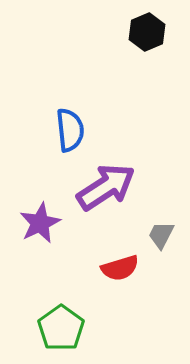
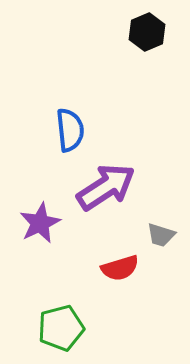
gray trapezoid: rotated 100 degrees counterclockwise
green pentagon: rotated 21 degrees clockwise
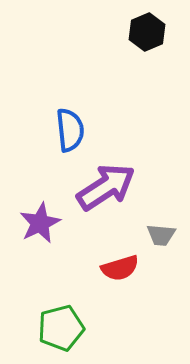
gray trapezoid: rotated 12 degrees counterclockwise
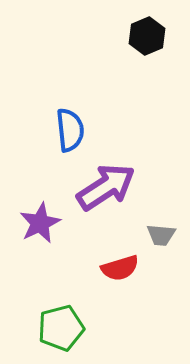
black hexagon: moved 4 px down
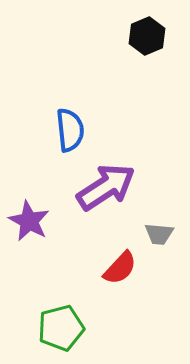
purple star: moved 11 px left, 2 px up; rotated 18 degrees counterclockwise
gray trapezoid: moved 2 px left, 1 px up
red semicircle: rotated 30 degrees counterclockwise
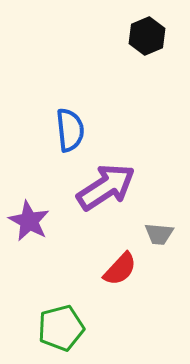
red semicircle: moved 1 px down
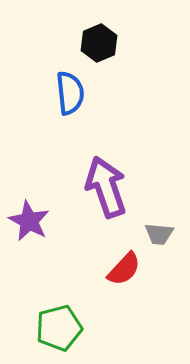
black hexagon: moved 48 px left, 7 px down
blue semicircle: moved 37 px up
purple arrow: rotated 76 degrees counterclockwise
red semicircle: moved 4 px right
green pentagon: moved 2 px left
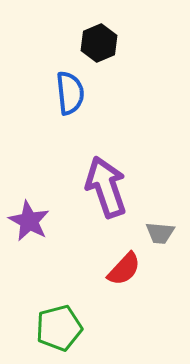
gray trapezoid: moved 1 px right, 1 px up
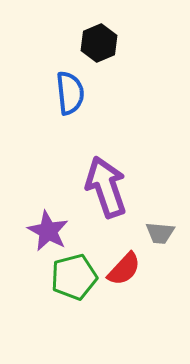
purple star: moved 19 px right, 10 px down
green pentagon: moved 15 px right, 51 px up
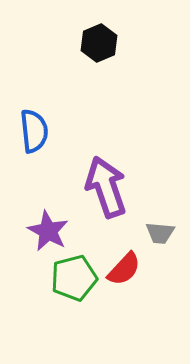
blue semicircle: moved 36 px left, 38 px down
green pentagon: moved 1 px down
